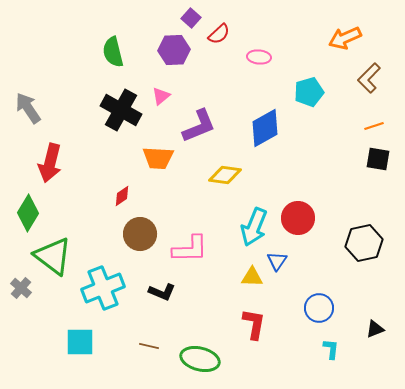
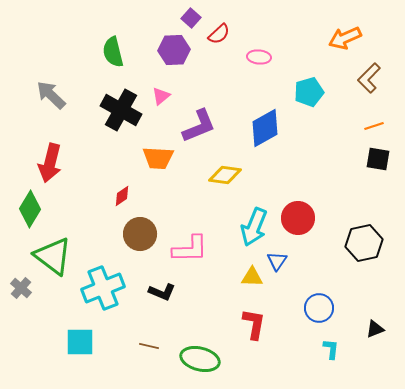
gray arrow: moved 23 px right, 13 px up; rotated 12 degrees counterclockwise
green diamond: moved 2 px right, 4 px up
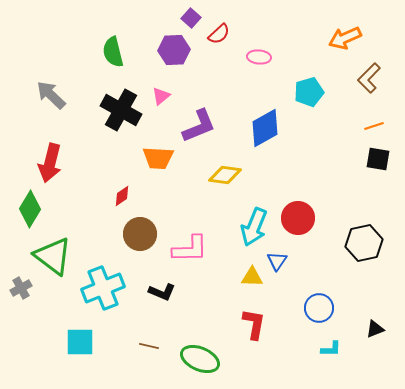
gray cross: rotated 20 degrees clockwise
cyan L-shape: rotated 85 degrees clockwise
green ellipse: rotated 9 degrees clockwise
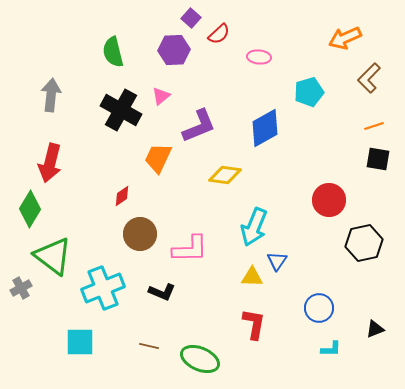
gray arrow: rotated 52 degrees clockwise
orange trapezoid: rotated 112 degrees clockwise
red circle: moved 31 px right, 18 px up
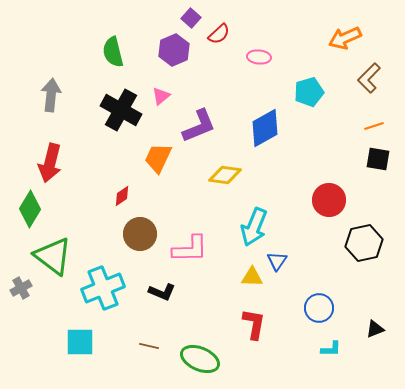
purple hexagon: rotated 20 degrees counterclockwise
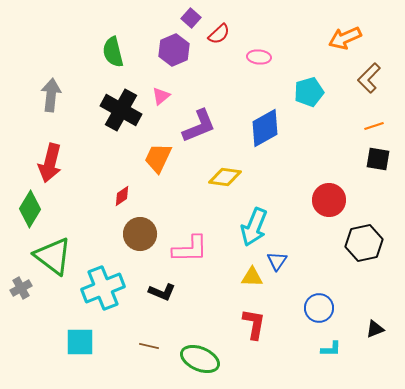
yellow diamond: moved 2 px down
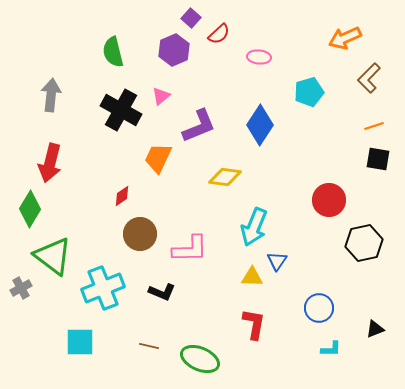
blue diamond: moved 5 px left, 3 px up; rotated 27 degrees counterclockwise
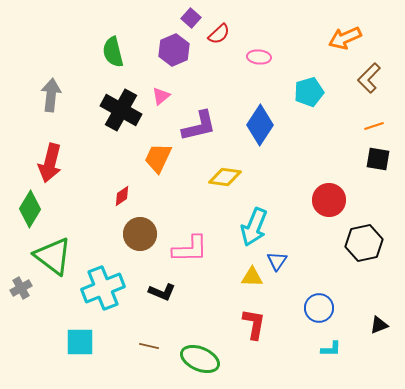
purple L-shape: rotated 9 degrees clockwise
black triangle: moved 4 px right, 4 px up
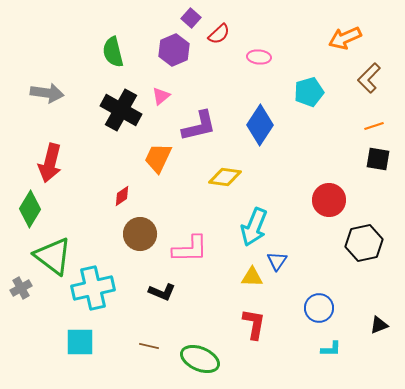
gray arrow: moved 4 px left, 2 px up; rotated 92 degrees clockwise
cyan cross: moved 10 px left; rotated 9 degrees clockwise
